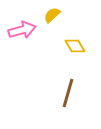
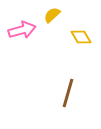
yellow diamond: moved 6 px right, 9 px up
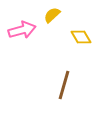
brown line: moved 4 px left, 8 px up
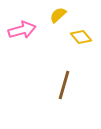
yellow semicircle: moved 6 px right
yellow diamond: rotated 10 degrees counterclockwise
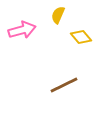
yellow semicircle: rotated 24 degrees counterclockwise
brown line: rotated 48 degrees clockwise
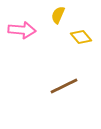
pink arrow: rotated 20 degrees clockwise
brown line: moved 1 px down
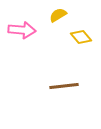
yellow semicircle: rotated 36 degrees clockwise
brown line: rotated 20 degrees clockwise
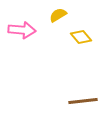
brown line: moved 19 px right, 15 px down
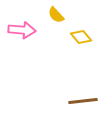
yellow semicircle: moved 2 px left; rotated 102 degrees counterclockwise
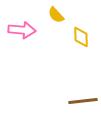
yellow diamond: rotated 40 degrees clockwise
